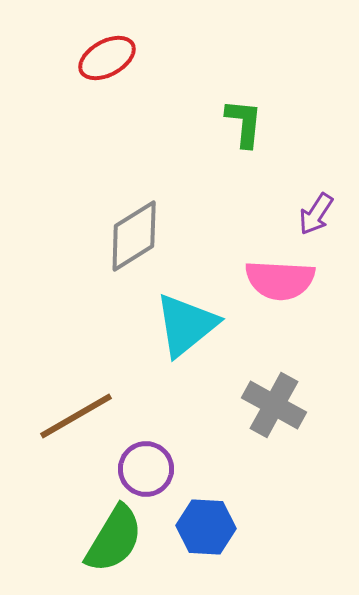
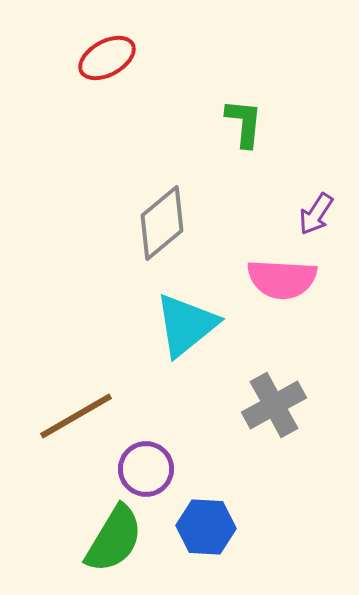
gray diamond: moved 28 px right, 13 px up; rotated 8 degrees counterclockwise
pink semicircle: moved 2 px right, 1 px up
gray cross: rotated 32 degrees clockwise
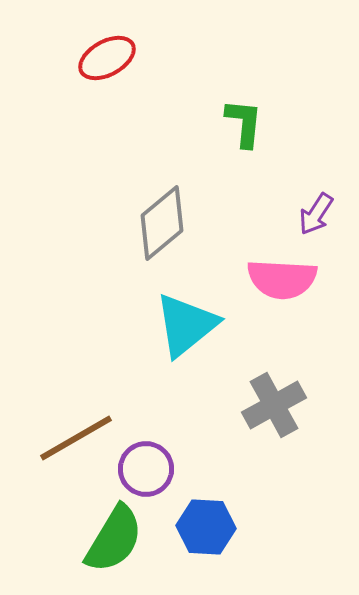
brown line: moved 22 px down
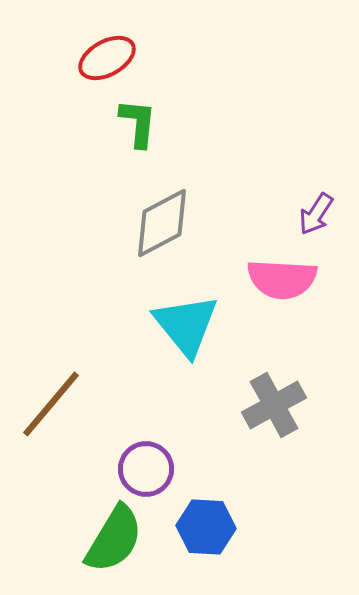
green L-shape: moved 106 px left
gray diamond: rotated 12 degrees clockwise
cyan triangle: rotated 30 degrees counterclockwise
brown line: moved 25 px left, 34 px up; rotated 20 degrees counterclockwise
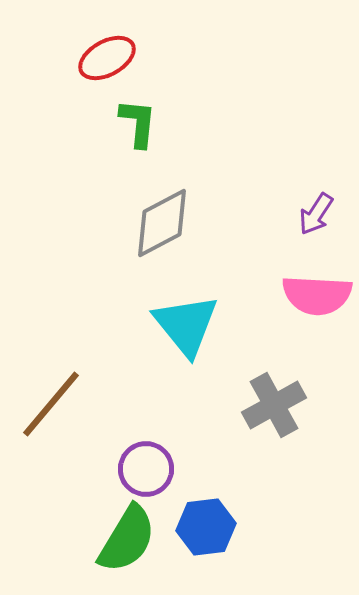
pink semicircle: moved 35 px right, 16 px down
blue hexagon: rotated 10 degrees counterclockwise
green semicircle: moved 13 px right
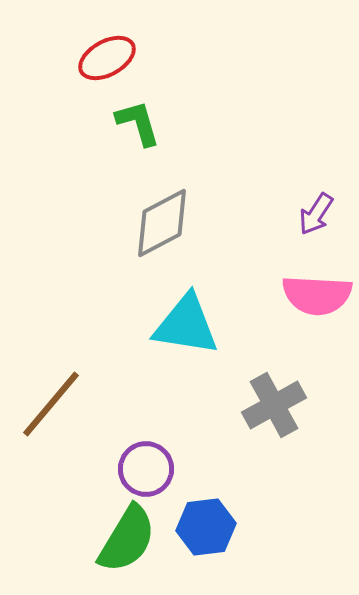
green L-shape: rotated 22 degrees counterclockwise
cyan triangle: rotated 42 degrees counterclockwise
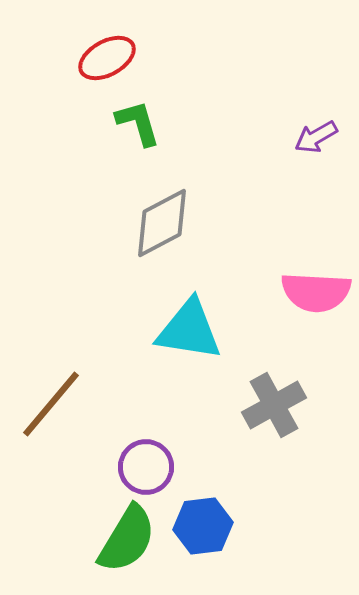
purple arrow: moved 77 px up; rotated 27 degrees clockwise
pink semicircle: moved 1 px left, 3 px up
cyan triangle: moved 3 px right, 5 px down
purple circle: moved 2 px up
blue hexagon: moved 3 px left, 1 px up
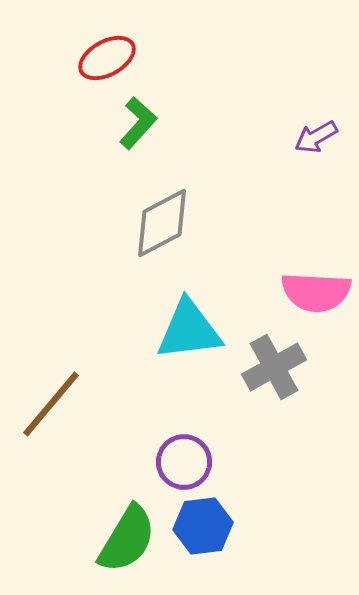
green L-shape: rotated 58 degrees clockwise
cyan triangle: rotated 16 degrees counterclockwise
gray cross: moved 38 px up
purple circle: moved 38 px right, 5 px up
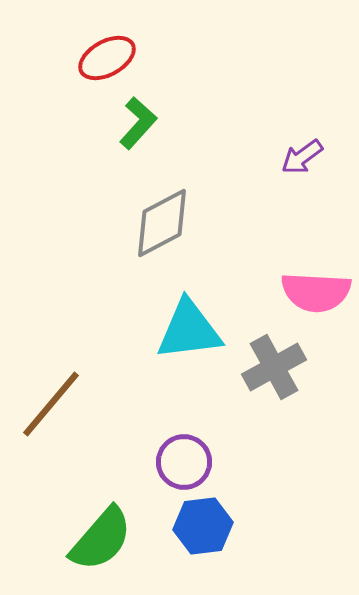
purple arrow: moved 14 px left, 20 px down; rotated 6 degrees counterclockwise
green semicircle: moved 26 px left; rotated 10 degrees clockwise
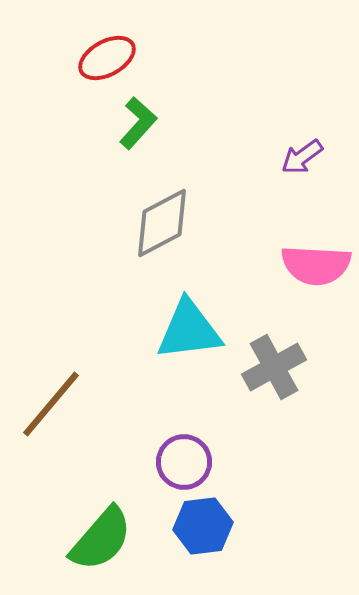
pink semicircle: moved 27 px up
